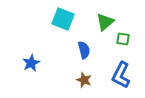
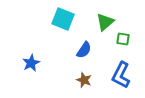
blue semicircle: rotated 48 degrees clockwise
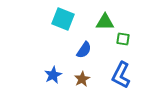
green triangle: rotated 42 degrees clockwise
blue star: moved 22 px right, 12 px down
brown star: moved 2 px left, 1 px up; rotated 21 degrees clockwise
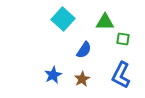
cyan square: rotated 20 degrees clockwise
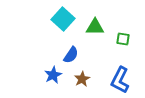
green triangle: moved 10 px left, 5 px down
blue semicircle: moved 13 px left, 5 px down
blue L-shape: moved 1 px left, 5 px down
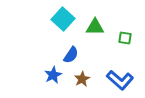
green square: moved 2 px right, 1 px up
blue L-shape: rotated 76 degrees counterclockwise
